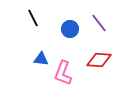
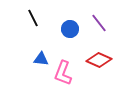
red diamond: rotated 20 degrees clockwise
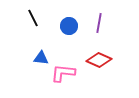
purple line: rotated 48 degrees clockwise
blue circle: moved 1 px left, 3 px up
blue triangle: moved 1 px up
pink L-shape: rotated 75 degrees clockwise
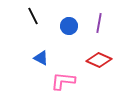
black line: moved 2 px up
blue triangle: rotated 21 degrees clockwise
pink L-shape: moved 8 px down
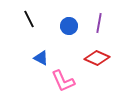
black line: moved 4 px left, 3 px down
red diamond: moved 2 px left, 2 px up
pink L-shape: rotated 120 degrees counterclockwise
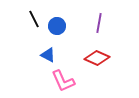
black line: moved 5 px right
blue circle: moved 12 px left
blue triangle: moved 7 px right, 3 px up
